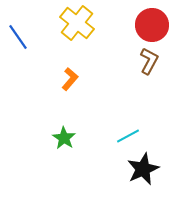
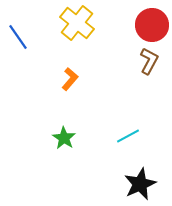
black star: moved 3 px left, 15 px down
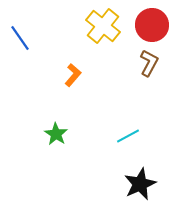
yellow cross: moved 26 px right, 3 px down
blue line: moved 2 px right, 1 px down
brown L-shape: moved 2 px down
orange L-shape: moved 3 px right, 4 px up
green star: moved 8 px left, 4 px up
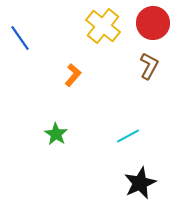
red circle: moved 1 px right, 2 px up
brown L-shape: moved 3 px down
black star: moved 1 px up
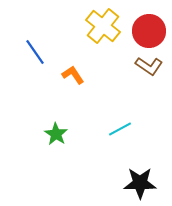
red circle: moved 4 px left, 8 px down
blue line: moved 15 px right, 14 px down
brown L-shape: rotated 96 degrees clockwise
orange L-shape: rotated 75 degrees counterclockwise
cyan line: moved 8 px left, 7 px up
black star: rotated 24 degrees clockwise
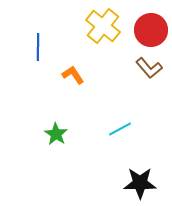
red circle: moved 2 px right, 1 px up
blue line: moved 3 px right, 5 px up; rotated 36 degrees clockwise
brown L-shape: moved 2 px down; rotated 16 degrees clockwise
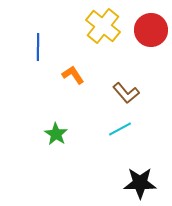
brown L-shape: moved 23 px left, 25 px down
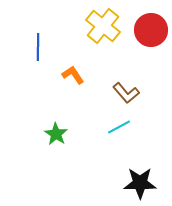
cyan line: moved 1 px left, 2 px up
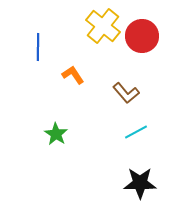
red circle: moved 9 px left, 6 px down
cyan line: moved 17 px right, 5 px down
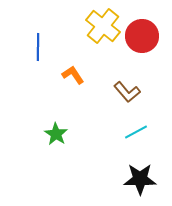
brown L-shape: moved 1 px right, 1 px up
black star: moved 4 px up
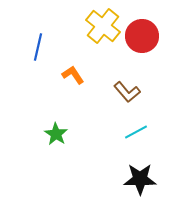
blue line: rotated 12 degrees clockwise
